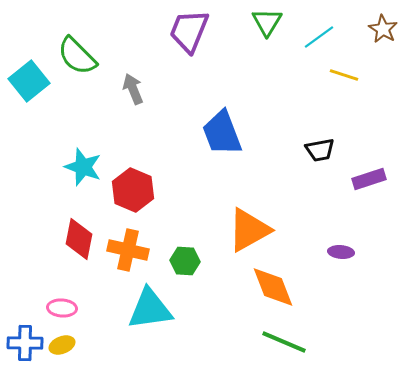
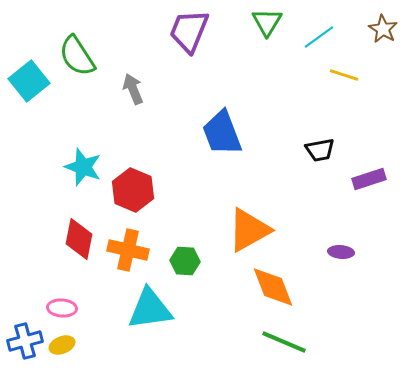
green semicircle: rotated 12 degrees clockwise
blue cross: moved 2 px up; rotated 16 degrees counterclockwise
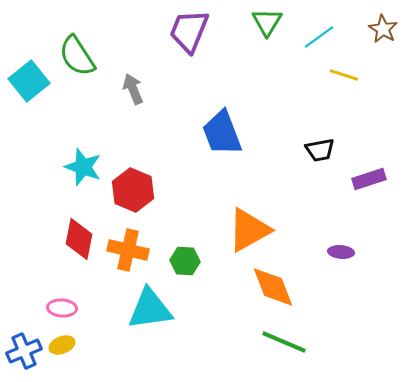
blue cross: moved 1 px left, 10 px down; rotated 8 degrees counterclockwise
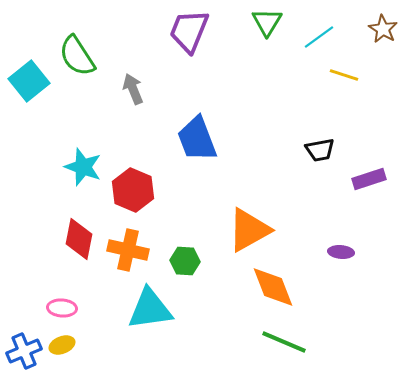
blue trapezoid: moved 25 px left, 6 px down
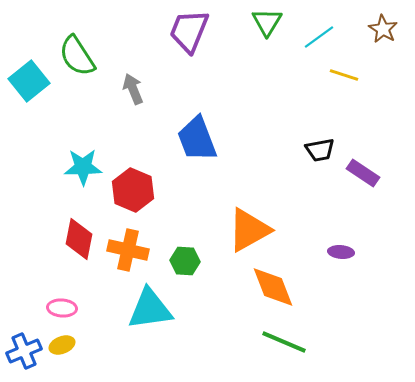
cyan star: rotated 21 degrees counterclockwise
purple rectangle: moved 6 px left, 6 px up; rotated 52 degrees clockwise
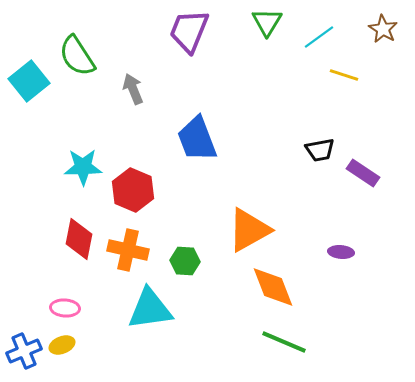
pink ellipse: moved 3 px right
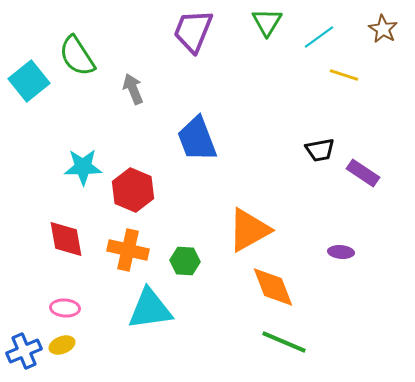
purple trapezoid: moved 4 px right
red diamond: moved 13 px left; rotated 21 degrees counterclockwise
